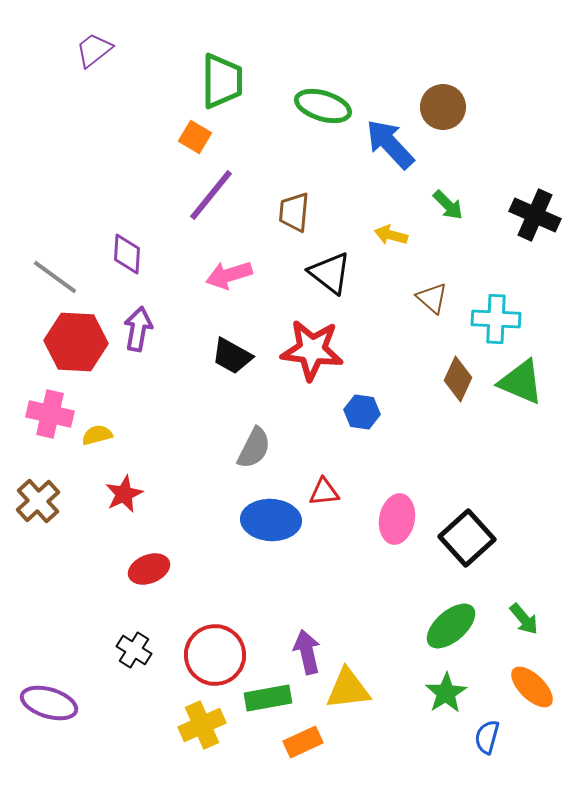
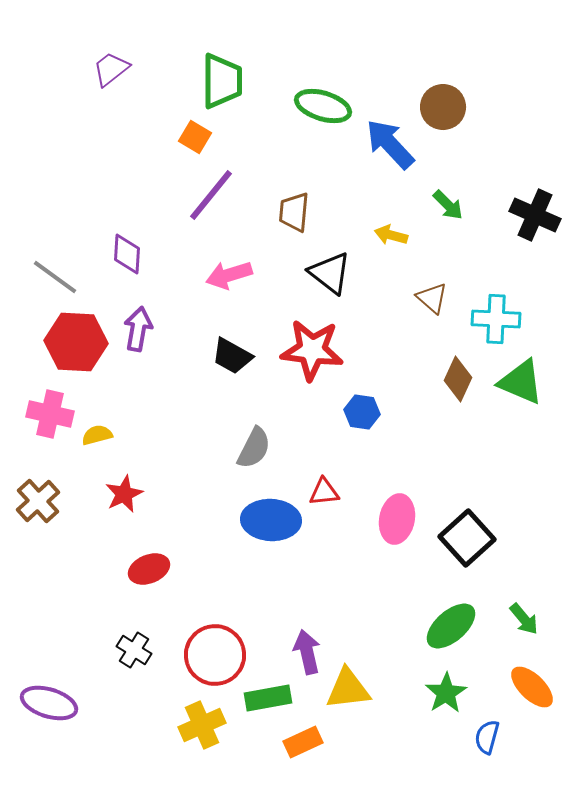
purple trapezoid at (94, 50): moved 17 px right, 19 px down
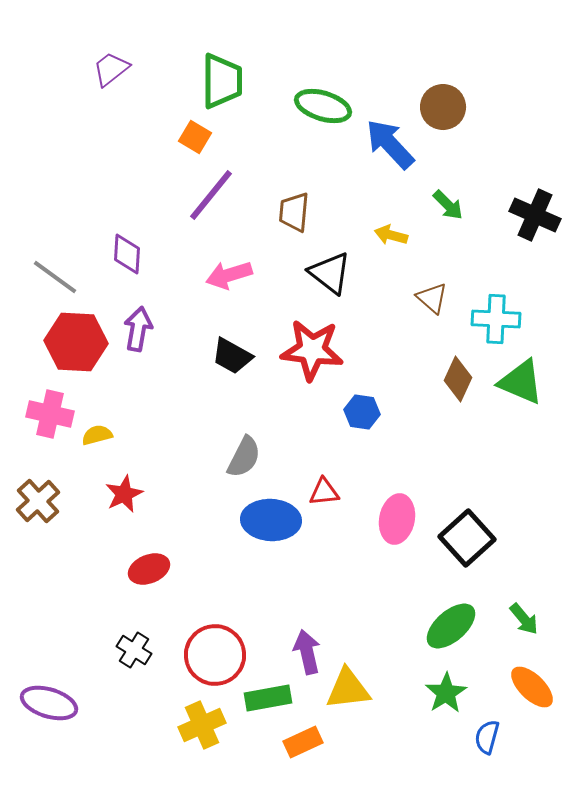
gray semicircle at (254, 448): moved 10 px left, 9 px down
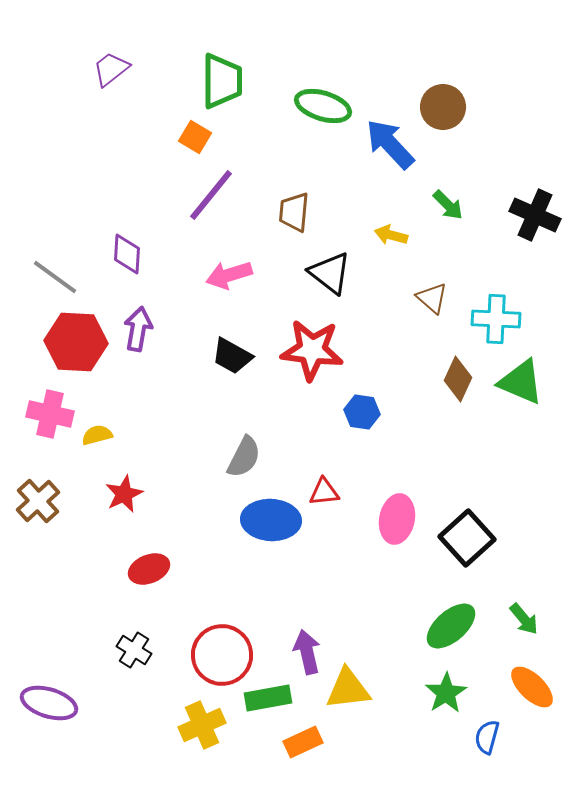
red circle at (215, 655): moved 7 px right
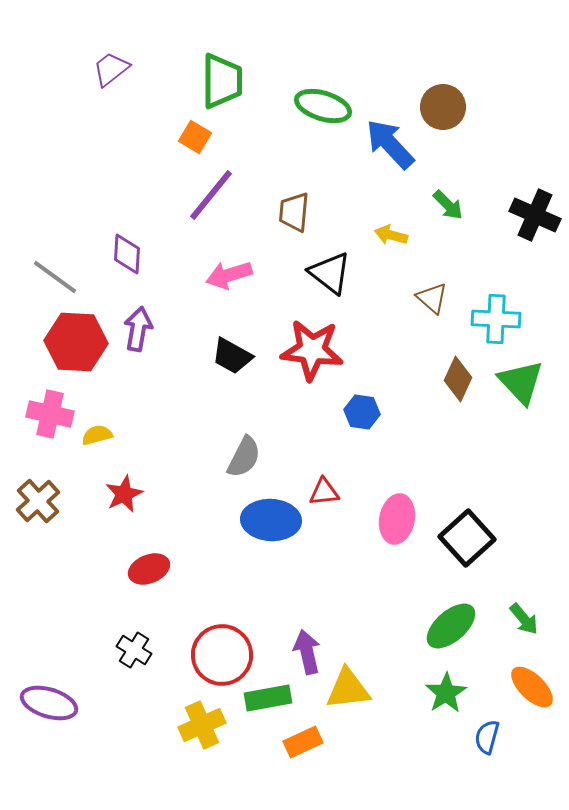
green triangle at (521, 382): rotated 24 degrees clockwise
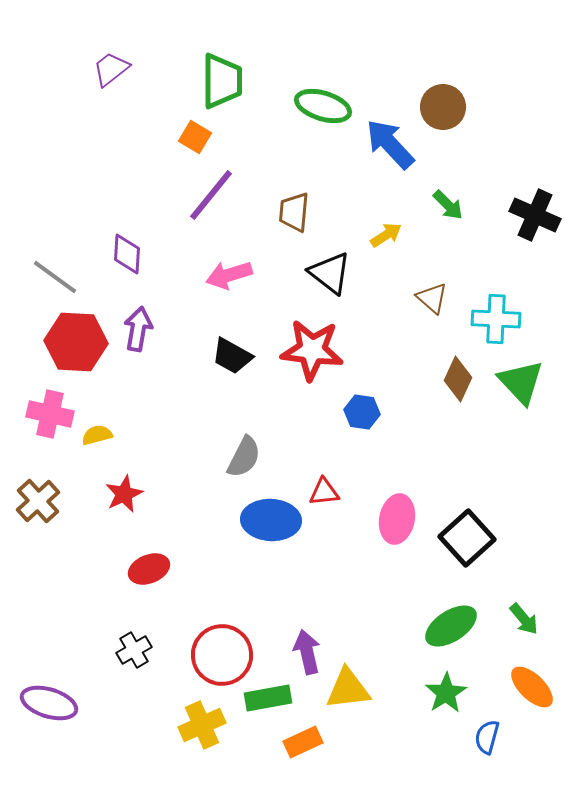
yellow arrow at (391, 235): moved 5 px left; rotated 132 degrees clockwise
green ellipse at (451, 626): rotated 8 degrees clockwise
black cross at (134, 650): rotated 28 degrees clockwise
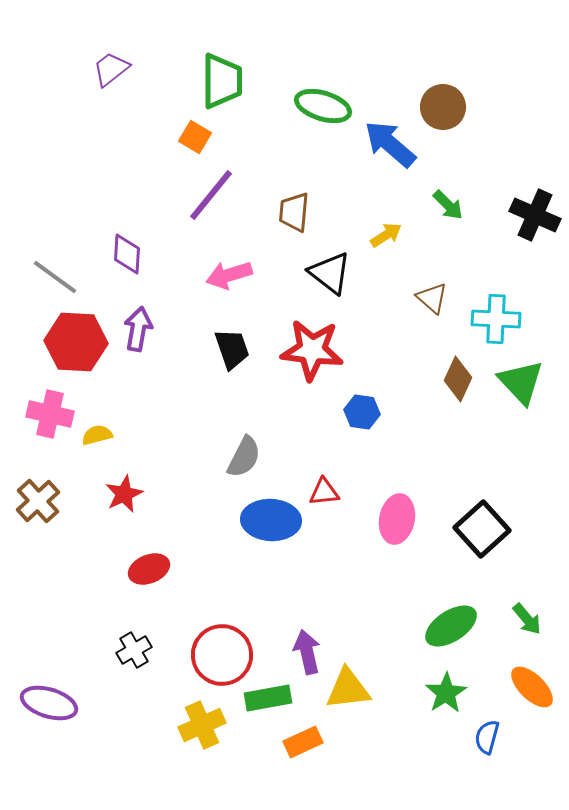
blue arrow at (390, 144): rotated 6 degrees counterclockwise
black trapezoid at (232, 356): moved 7 px up; rotated 138 degrees counterclockwise
black square at (467, 538): moved 15 px right, 9 px up
green arrow at (524, 619): moved 3 px right
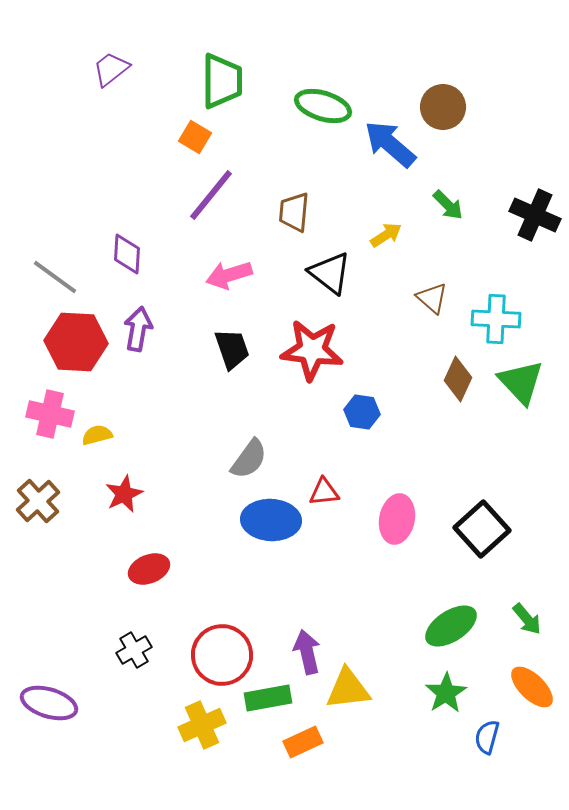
gray semicircle at (244, 457): moved 5 px right, 2 px down; rotated 9 degrees clockwise
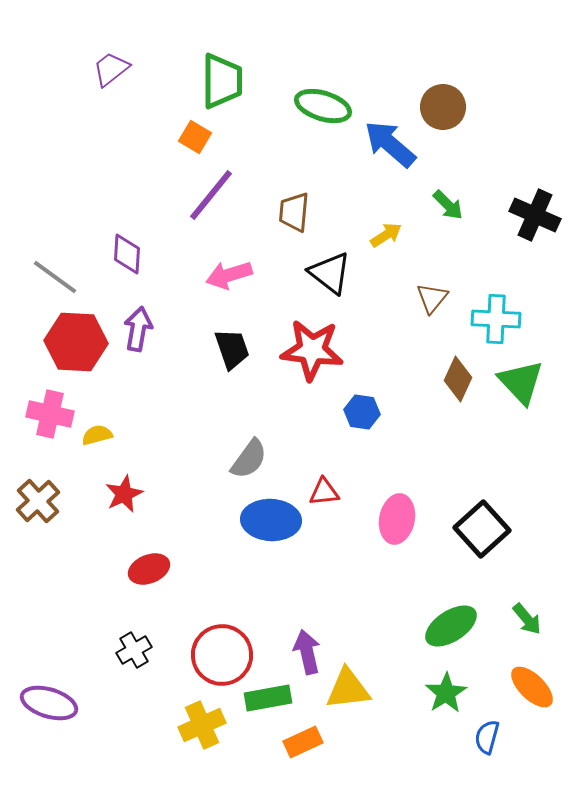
brown triangle at (432, 298): rotated 28 degrees clockwise
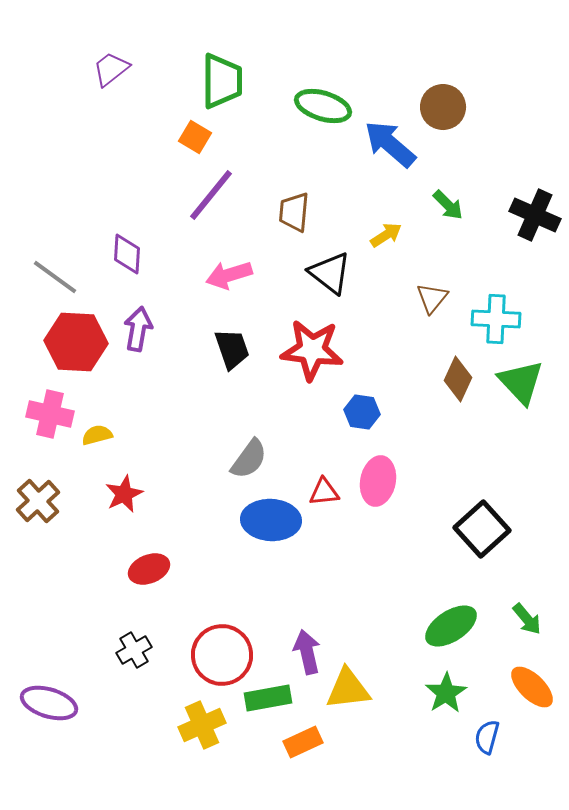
pink ellipse at (397, 519): moved 19 px left, 38 px up
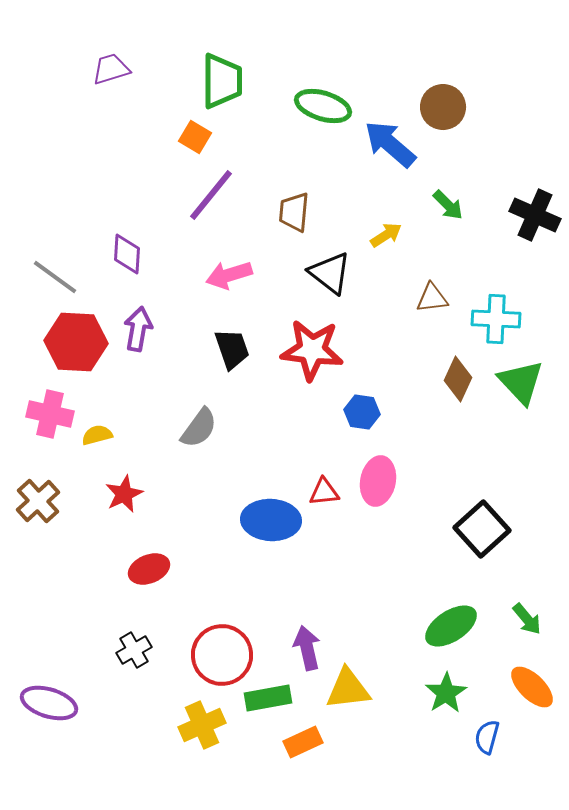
purple trapezoid at (111, 69): rotated 21 degrees clockwise
brown triangle at (432, 298): rotated 44 degrees clockwise
gray semicircle at (249, 459): moved 50 px left, 31 px up
purple arrow at (307, 652): moved 4 px up
